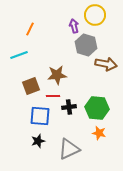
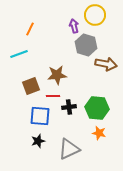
cyan line: moved 1 px up
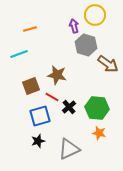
orange line: rotated 48 degrees clockwise
brown arrow: moved 2 px right; rotated 25 degrees clockwise
brown star: rotated 18 degrees clockwise
red line: moved 1 px left, 1 px down; rotated 32 degrees clockwise
black cross: rotated 32 degrees counterclockwise
blue square: rotated 20 degrees counterclockwise
